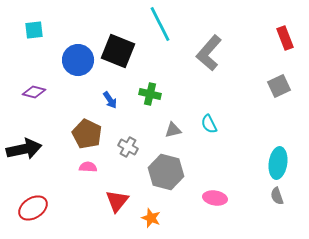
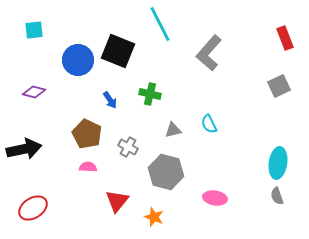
orange star: moved 3 px right, 1 px up
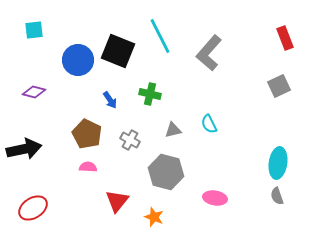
cyan line: moved 12 px down
gray cross: moved 2 px right, 7 px up
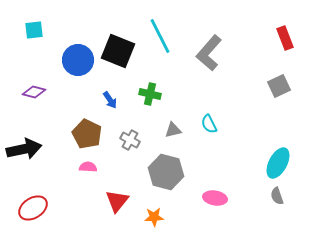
cyan ellipse: rotated 20 degrees clockwise
orange star: rotated 24 degrees counterclockwise
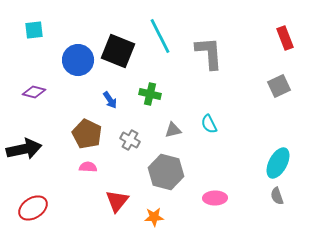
gray L-shape: rotated 135 degrees clockwise
pink ellipse: rotated 10 degrees counterclockwise
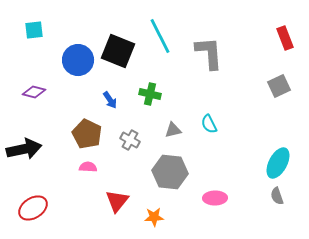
gray hexagon: moved 4 px right; rotated 8 degrees counterclockwise
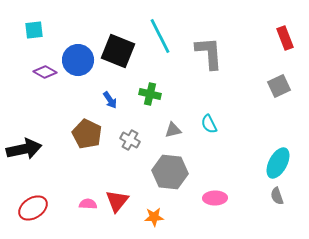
purple diamond: moved 11 px right, 20 px up; rotated 15 degrees clockwise
pink semicircle: moved 37 px down
